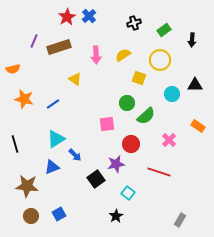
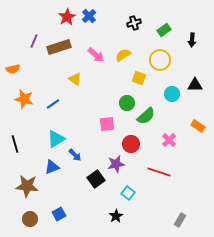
pink arrow: rotated 48 degrees counterclockwise
brown circle: moved 1 px left, 3 px down
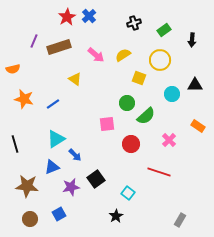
purple star: moved 45 px left, 23 px down
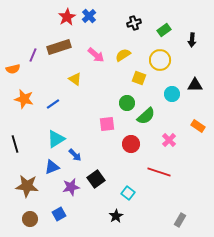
purple line: moved 1 px left, 14 px down
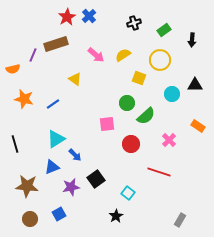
brown rectangle: moved 3 px left, 3 px up
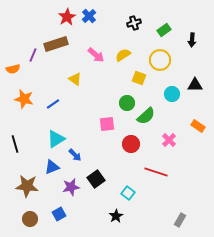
red line: moved 3 px left
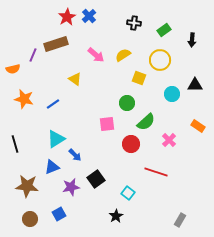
black cross: rotated 24 degrees clockwise
green semicircle: moved 6 px down
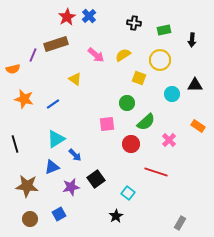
green rectangle: rotated 24 degrees clockwise
gray rectangle: moved 3 px down
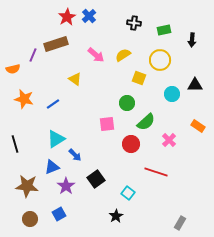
purple star: moved 5 px left, 1 px up; rotated 24 degrees counterclockwise
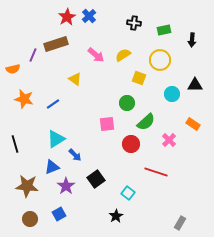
orange rectangle: moved 5 px left, 2 px up
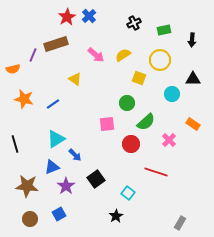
black cross: rotated 32 degrees counterclockwise
black triangle: moved 2 px left, 6 px up
